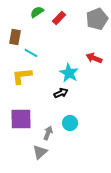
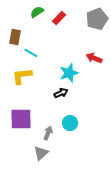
cyan star: rotated 24 degrees clockwise
gray triangle: moved 1 px right, 1 px down
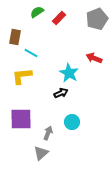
cyan star: rotated 24 degrees counterclockwise
cyan circle: moved 2 px right, 1 px up
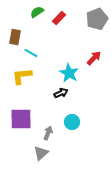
red arrow: rotated 112 degrees clockwise
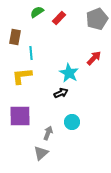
cyan line: rotated 56 degrees clockwise
purple square: moved 1 px left, 3 px up
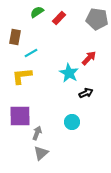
gray pentagon: rotated 30 degrees clockwise
cyan line: rotated 64 degrees clockwise
red arrow: moved 5 px left
black arrow: moved 25 px right
gray arrow: moved 11 px left
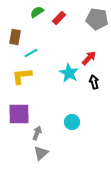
black arrow: moved 8 px right, 11 px up; rotated 80 degrees counterclockwise
purple square: moved 1 px left, 2 px up
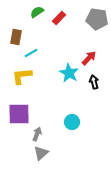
brown rectangle: moved 1 px right
gray arrow: moved 1 px down
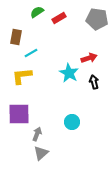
red rectangle: rotated 16 degrees clockwise
red arrow: rotated 28 degrees clockwise
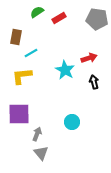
cyan star: moved 4 px left, 3 px up
gray triangle: rotated 28 degrees counterclockwise
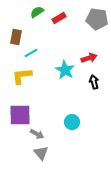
purple square: moved 1 px right, 1 px down
gray arrow: rotated 96 degrees clockwise
